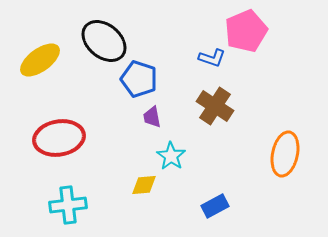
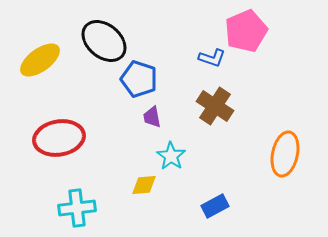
cyan cross: moved 9 px right, 3 px down
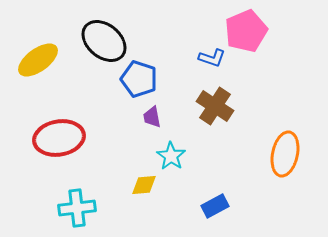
yellow ellipse: moved 2 px left
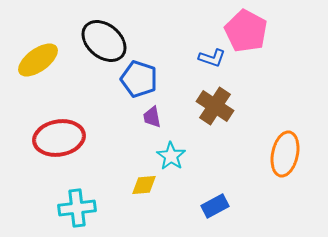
pink pentagon: rotated 21 degrees counterclockwise
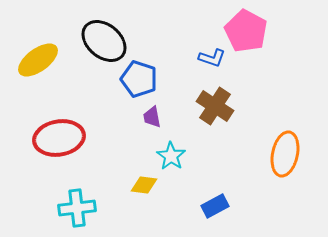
yellow diamond: rotated 12 degrees clockwise
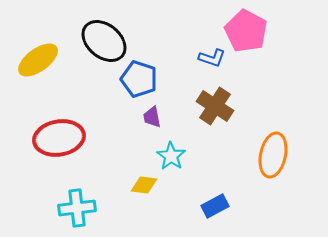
orange ellipse: moved 12 px left, 1 px down
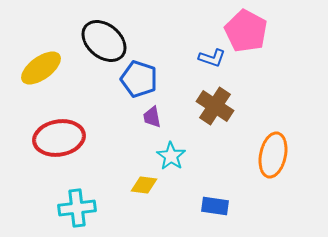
yellow ellipse: moved 3 px right, 8 px down
blue rectangle: rotated 36 degrees clockwise
